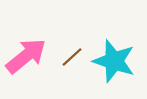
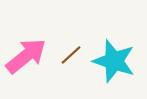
brown line: moved 1 px left, 2 px up
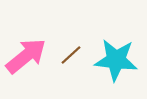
cyan star: moved 2 px right, 1 px up; rotated 12 degrees counterclockwise
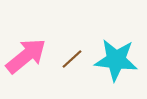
brown line: moved 1 px right, 4 px down
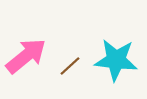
brown line: moved 2 px left, 7 px down
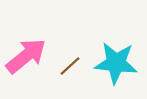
cyan star: moved 3 px down
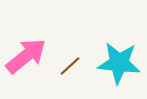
cyan star: moved 3 px right
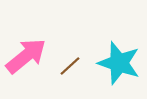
cyan star: rotated 12 degrees clockwise
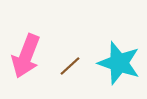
pink arrow: rotated 150 degrees clockwise
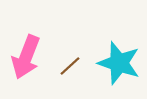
pink arrow: moved 1 px down
